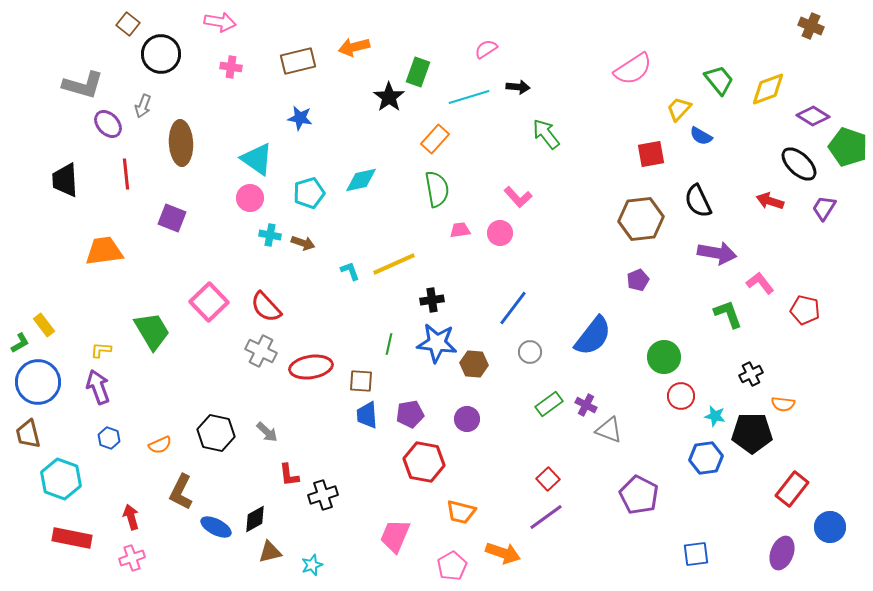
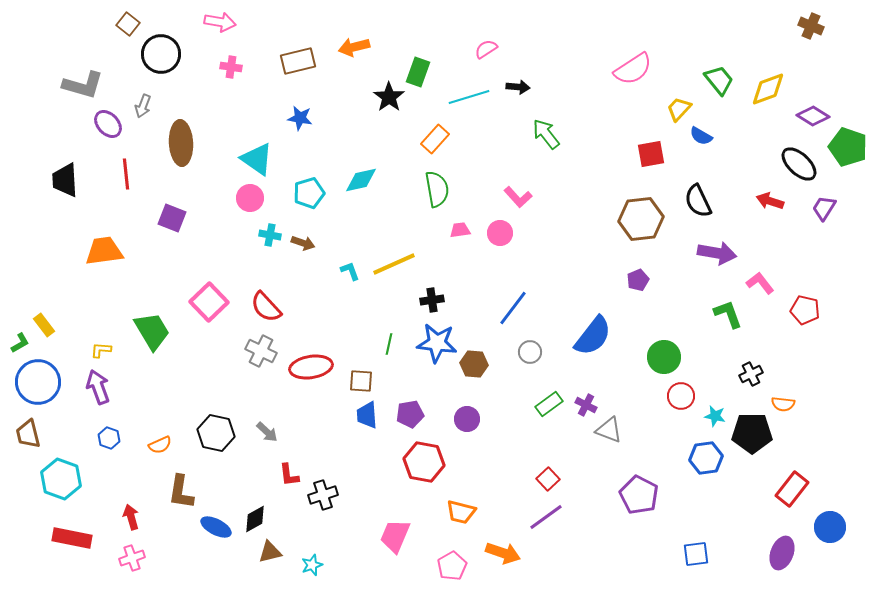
brown L-shape at (181, 492): rotated 18 degrees counterclockwise
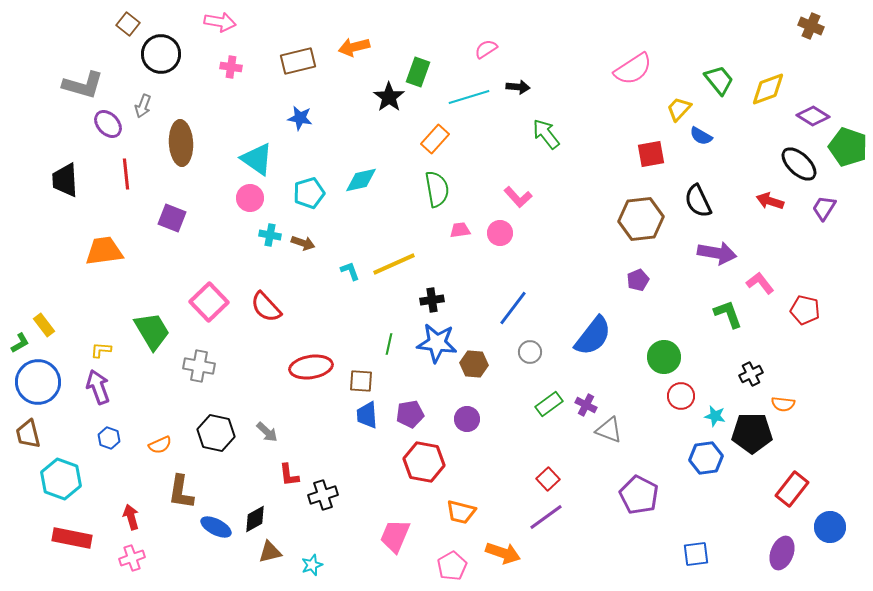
gray cross at (261, 351): moved 62 px left, 15 px down; rotated 16 degrees counterclockwise
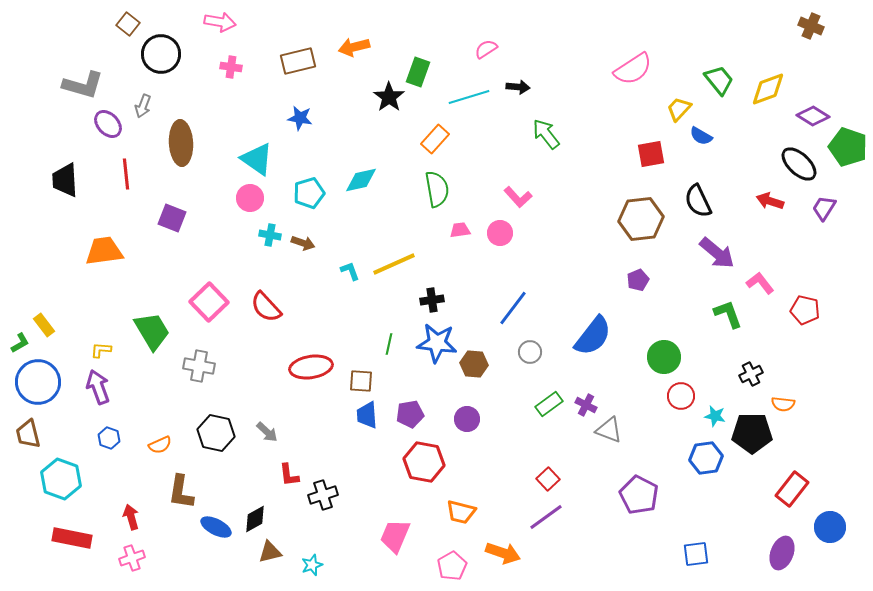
purple arrow at (717, 253): rotated 30 degrees clockwise
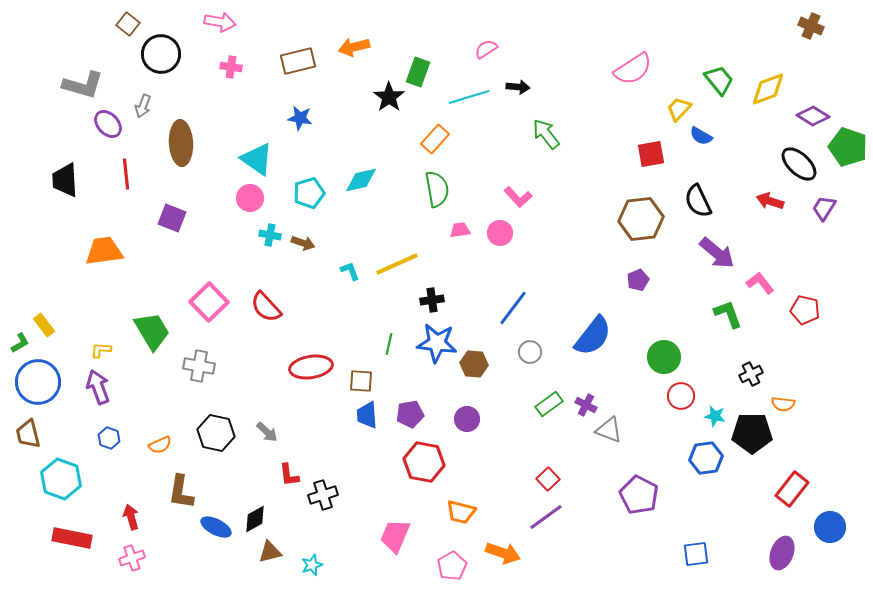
yellow line at (394, 264): moved 3 px right
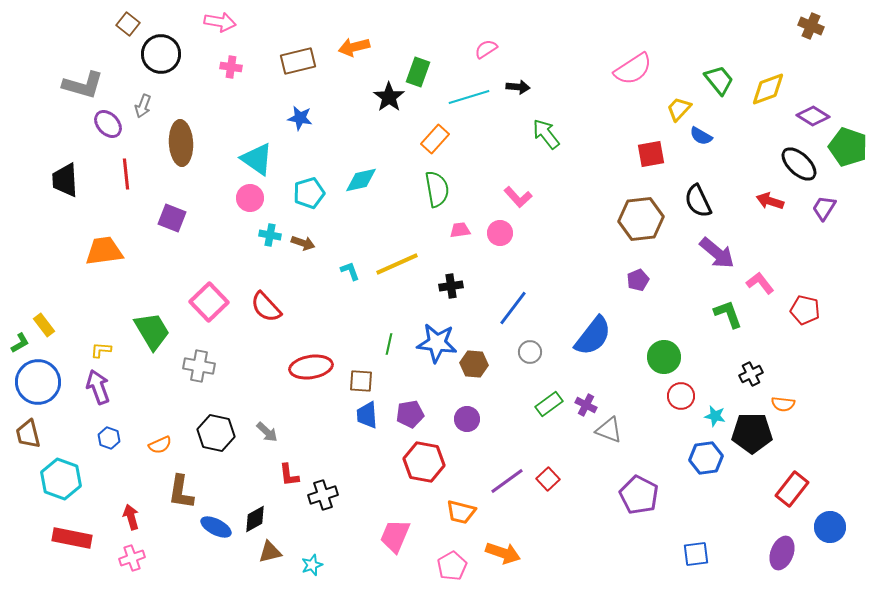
black cross at (432, 300): moved 19 px right, 14 px up
purple line at (546, 517): moved 39 px left, 36 px up
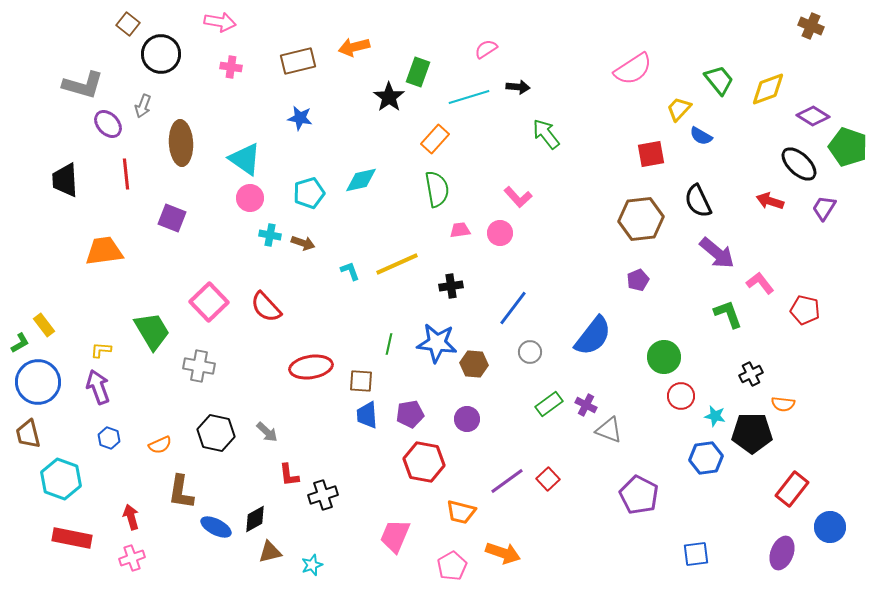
cyan triangle at (257, 159): moved 12 px left
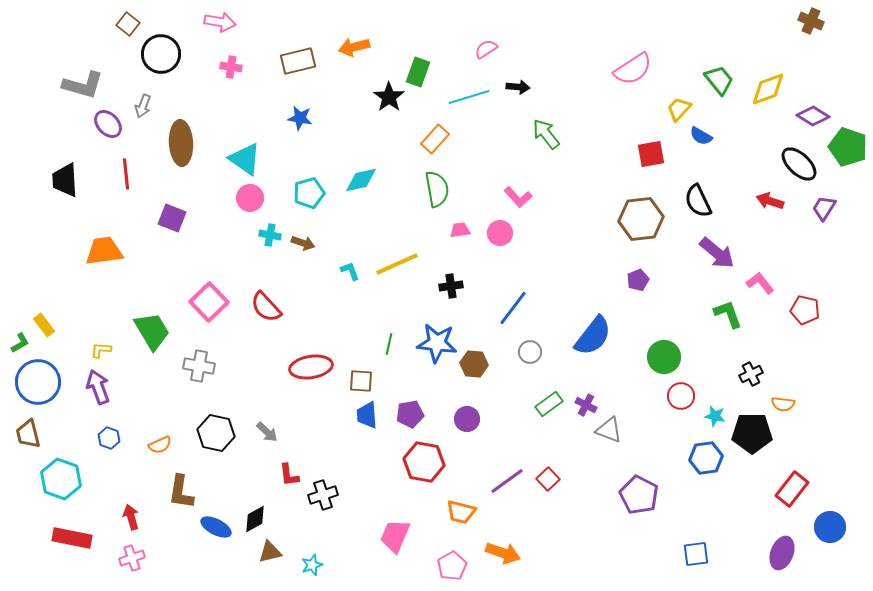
brown cross at (811, 26): moved 5 px up
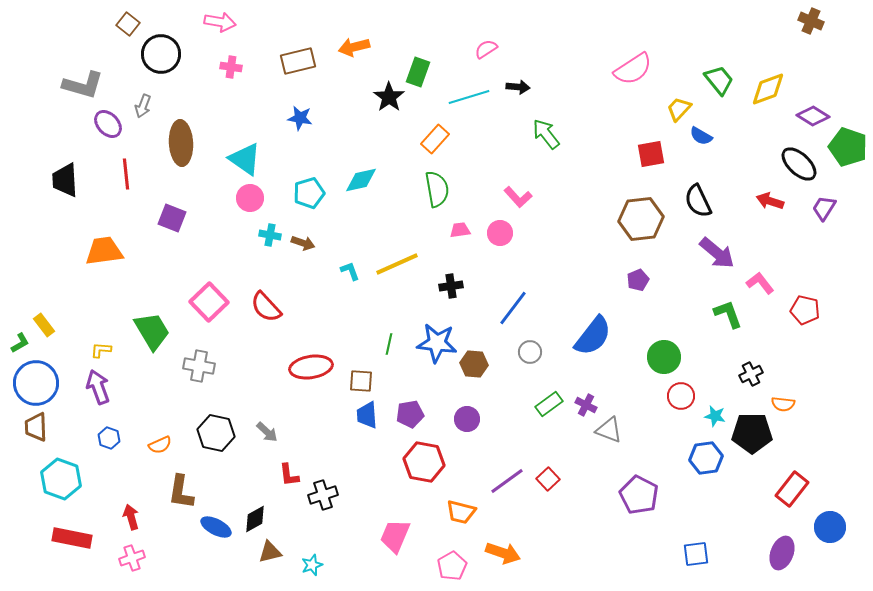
blue circle at (38, 382): moved 2 px left, 1 px down
brown trapezoid at (28, 434): moved 8 px right, 7 px up; rotated 12 degrees clockwise
